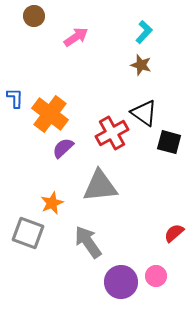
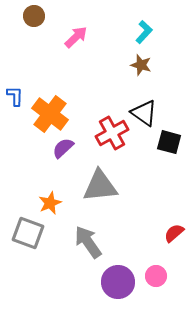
pink arrow: rotated 10 degrees counterclockwise
blue L-shape: moved 2 px up
orange star: moved 2 px left
purple circle: moved 3 px left
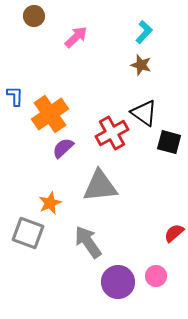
orange cross: rotated 18 degrees clockwise
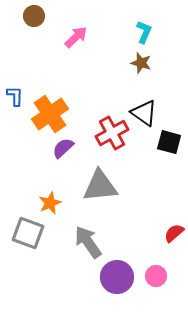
cyan L-shape: rotated 20 degrees counterclockwise
brown star: moved 2 px up
purple circle: moved 1 px left, 5 px up
